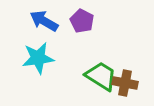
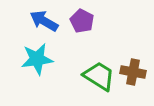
cyan star: moved 1 px left, 1 px down
green trapezoid: moved 2 px left
brown cross: moved 8 px right, 11 px up
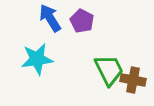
blue arrow: moved 6 px right, 3 px up; rotated 28 degrees clockwise
brown cross: moved 8 px down
green trapezoid: moved 10 px right, 6 px up; rotated 32 degrees clockwise
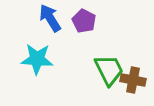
purple pentagon: moved 2 px right
cyan star: rotated 12 degrees clockwise
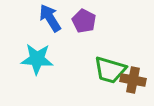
green trapezoid: moved 1 px right; rotated 132 degrees clockwise
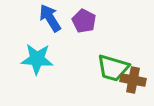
green trapezoid: moved 3 px right, 2 px up
